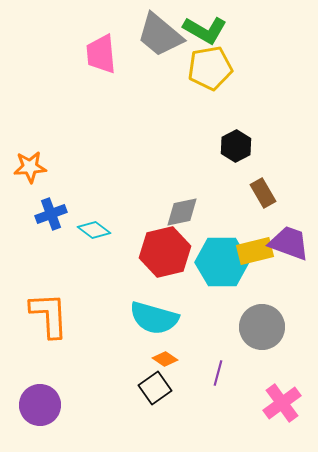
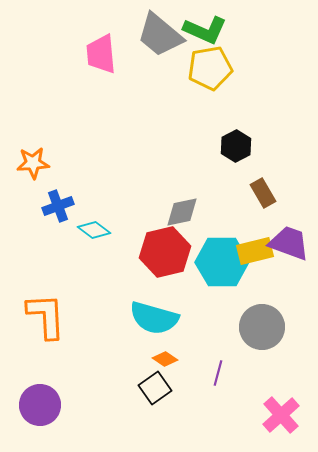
green L-shape: rotated 6 degrees counterclockwise
orange star: moved 3 px right, 4 px up
blue cross: moved 7 px right, 8 px up
orange L-shape: moved 3 px left, 1 px down
pink cross: moved 1 px left, 12 px down; rotated 6 degrees counterclockwise
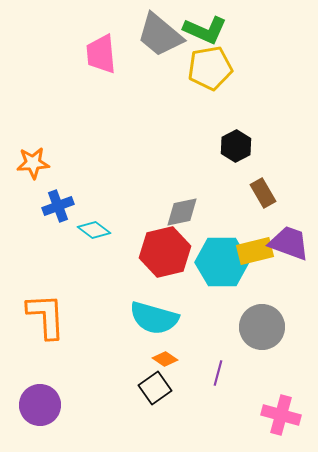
pink cross: rotated 33 degrees counterclockwise
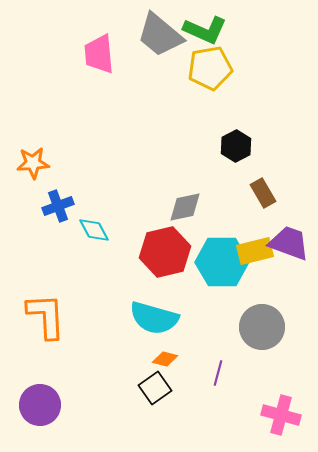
pink trapezoid: moved 2 px left
gray diamond: moved 3 px right, 5 px up
cyan diamond: rotated 24 degrees clockwise
orange diamond: rotated 20 degrees counterclockwise
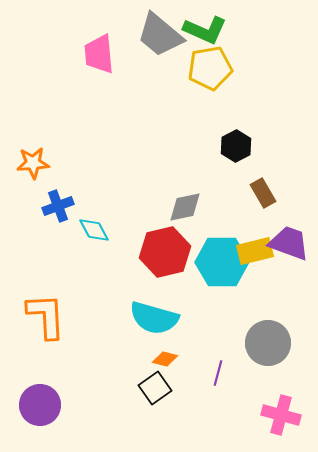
gray circle: moved 6 px right, 16 px down
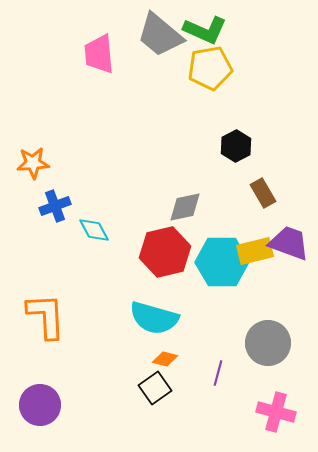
blue cross: moved 3 px left
pink cross: moved 5 px left, 3 px up
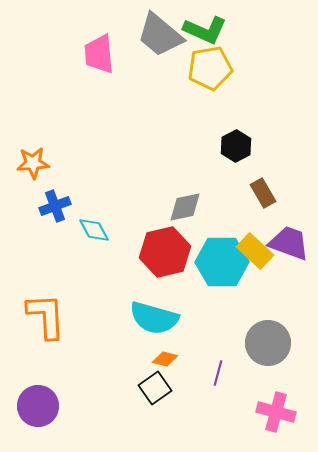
yellow rectangle: rotated 57 degrees clockwise
purple circle: moved 2 px left, 1 px down
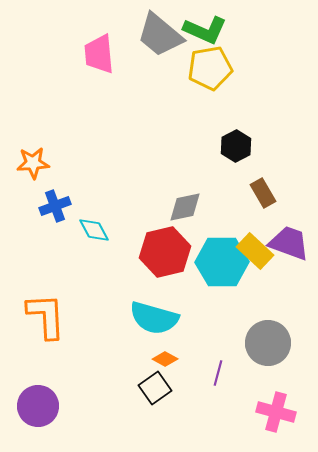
orange diamond: rotated 15 degrees clockwise
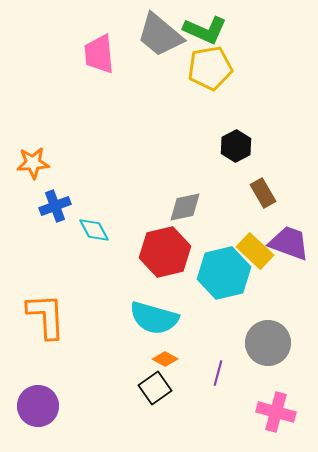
cyan hexagon: moved 2 px right, 11 px down; rotated 12 degrees counterclockwise
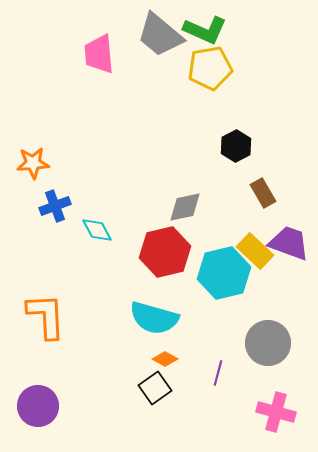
cyan diamond: moved 3 px right
